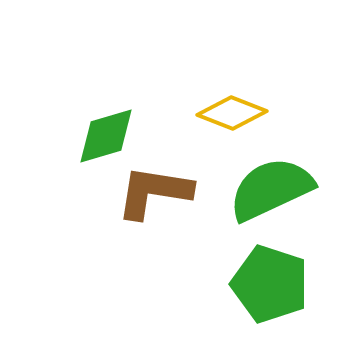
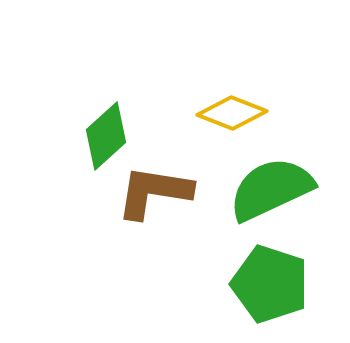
green diamond: rotated 26 degrees counterclockwise
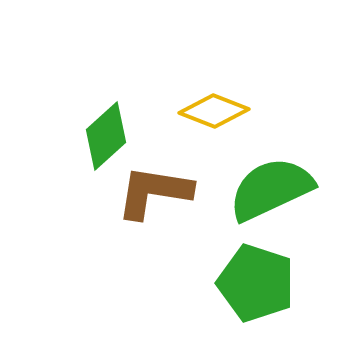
yellow diamond: moved 18 px left, 2 px up
green pentagon: moved 14 px left, 1 px up
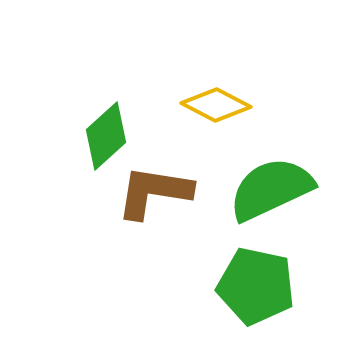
yellow diamond: moved 2 px right, 6 px up; rotated 6 degrees clockwise
green pentagon: moved 3 px down; rotated 6 degrees counterclockwise
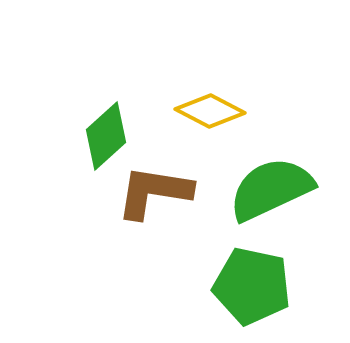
yellow diamond: moved 6 px left, 6 px down
green pentagon: moved 4 px left
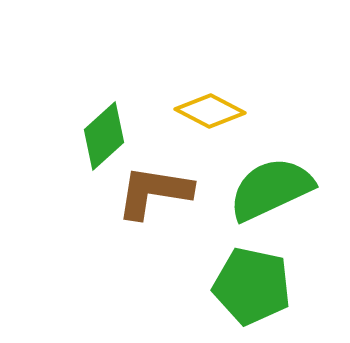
green diamond: moved 2 px left
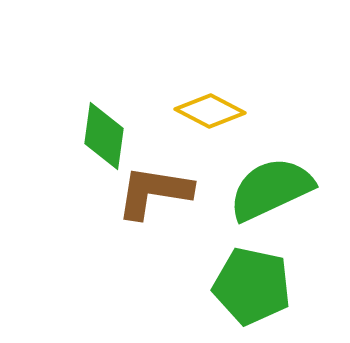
green diamond: rotated 40 degrees counterclockwise
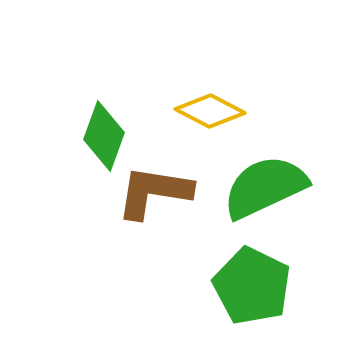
green diamond: rotated 12 degrees clockwise
green semicircle: moved 6 px left, 2 px up
green pentagon: rotated 14 degrees clockwise
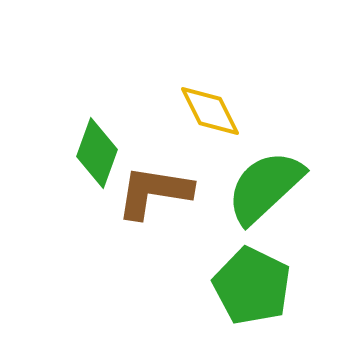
yellow diamond: rotated 36 degrees clockwise
green diamond: moved 7 px left, 17 px down
green semicircle: rotated 18 degrees counterclockwise
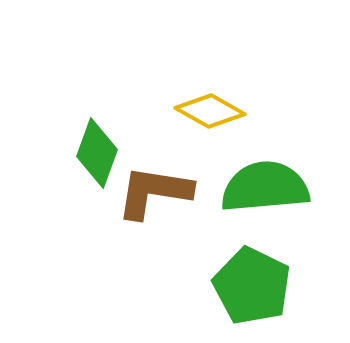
yellow diamond: rotated 34 degrees counterclockwise
green semicircle: rotated 38 degrees clockwise
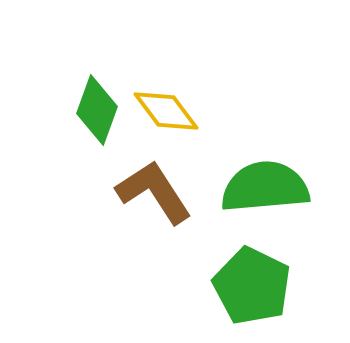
yellow diamond: moved 44 px left; rotated 24 degrees clockwise
green diamond: moved 43 px up
brown L-shape: rotated 48 degrees clockwise
